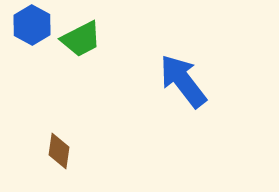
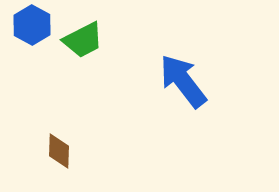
green trapezoid: moved 2 px right, 1 px down
brown diamond: rotated 6 degrees counterclockwise
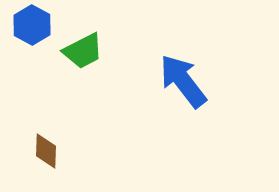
green trapezoid: moved 11 px down
brown diamond: moved 13 px left
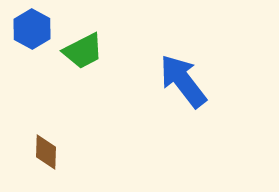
blue hexagon: moved 4 px down
brown diamond: moved 1 px down
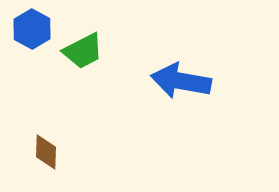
blue arrow: moved 2 px left; rotated 42 degrees counterclockwise
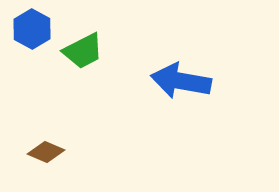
brown diamond: rotated 69 degrees counterclockwise
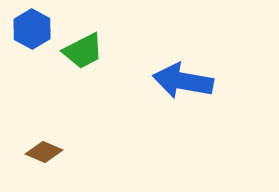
blue arrow: moved 2 px right
brown diamond: moved 2 px left
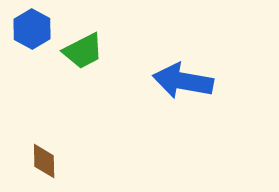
brown diamond: moved 9 px down; rotated 66 degrees clockwise
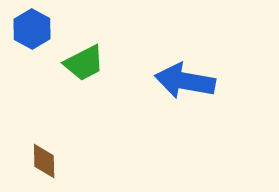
green trapezoid: moved 1 px right, 12 px down
blue arrow: moved 2 px right
